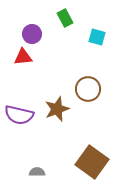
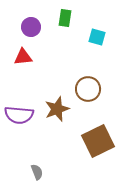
green rectangle: rotated 36 degrees clockwise
purple circle: moved 1 px left, 7 px up
purple semicircle: rotated 8 degrees counterclockwise
brown square: moved 6 px right, 21 px up; rotated 28 degrees clockwise
gray semicircle: rotated 70 degrees clockwise
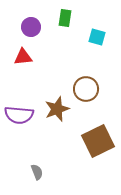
brown circle: moved 2 px left
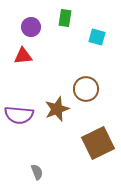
red triangle: moved 1 px up
brown square: moved 2 px down
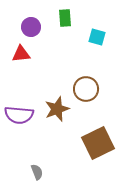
green rectangle: rotated 12 degrees counterclockwise
red triangle: moved 2 px left, 2 px up
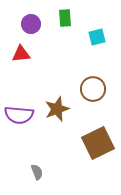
purple circle: moved 3 px up
cyan square: rotated 30 degrees counterclockwise
brown circle: moved 7 px right
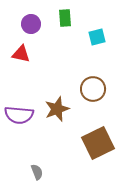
red triangle: rotated 18 degrees clockwise
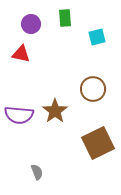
brown star: moved 2 px left, 2 px down; rotated 15 degrees counterclockwise
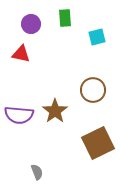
brown circle: moved 1 px down
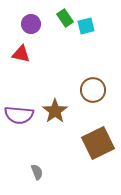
green rectangle: rotated 30 degrees counterclockwise
cyan square: moved 11 px left, 11 px up
